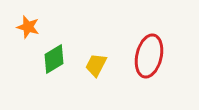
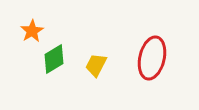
orange star: moved 4 px right, 4 px down; rotated 25 degrees clockwise
red ellipse: moved 3 px right, 2 px down
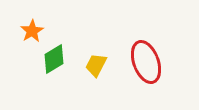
red ellipse: moved 6 px left, 4 px down; rotated 33 degrees counterclockwise
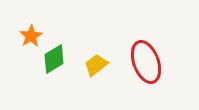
orange star: moved 1 px left, 5 px down
yellow trapezoid: rotated 25 degrees clockwise
